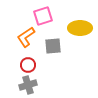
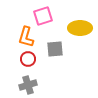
orange L-shape: rotated 40 degrees counterclockwise
gray square: moved 2 px right, 3 px down
red circle: moved 6 px up
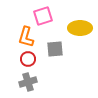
gray cross: moved 3 px up
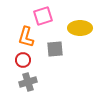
red circle: moved 5 px left, 1 px down
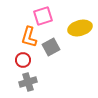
yellow ellipse: rotated 15 degrees counterclockwise
orange L-shape: moved 3 px right
gray square: moved 4 px left, 2 px up; rotated 24 degrees counterclockwise
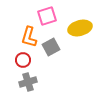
pink square: moved 4 px right
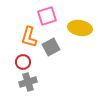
yellow ellipse: rotated 25 degrees clockwise
red circle: moved 2 px down
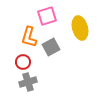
yellow ellipse: rotated 65 degrees clockwise
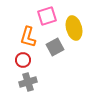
yellow ellipse: moved 6 px left
orange L-shape: moved 1 px left
gray square: moved 4 px right
red circle: moved 2 px up
